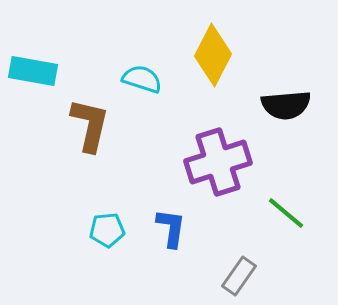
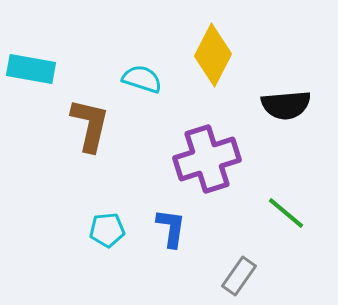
cyan rectangle: moved 2 px left, 2 px up
purple cross: moved 11 px left, 3 px up
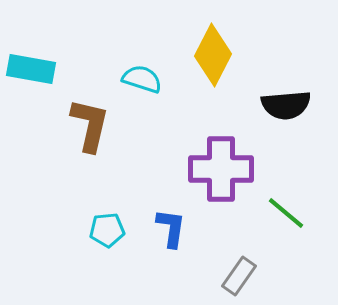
purple cross: moved 14 px right, 10 px down; rotated 18 degrees clockwise
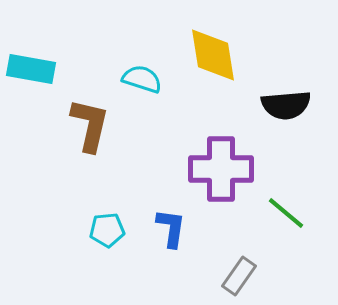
yellow diamond: rotated 36 degrees counterclockwise
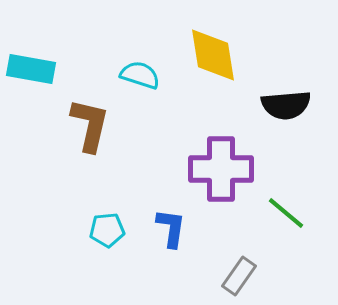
cyan semicircle: moved 2 px left, 4 px up
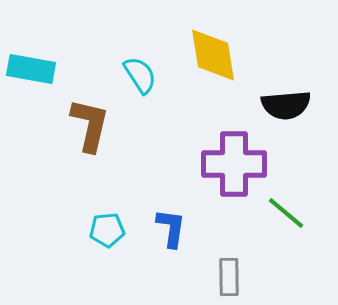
cyan semicircle: rotated 39 degrees clockwise
purple cross: moved 13 px right, 5 px up
gray rectangle: moved 10 px left, 1 px down; rotated 36 degrees counterclockwise
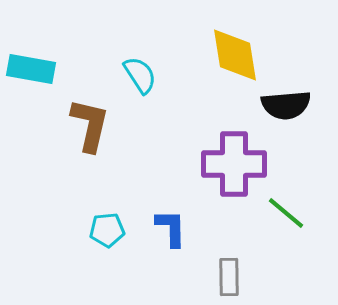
yellow diamond: moved 22 px right
blue L-shape: rotated 9 degrees counterclockwise
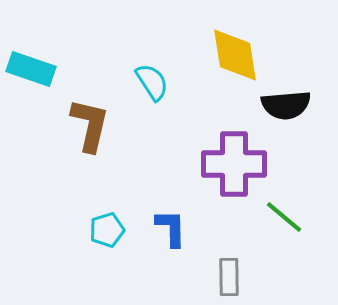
cyan rectangle: rotated 9 degrees clockwise
cyan semicircle: moved 12 px right, 7 px down
green line: moved 2 px left, 4 px down
cyan pentagon: rotated 12 degrees counterclockwise
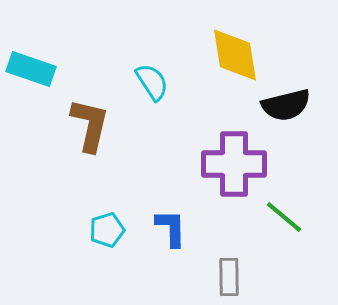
black semicircle: rotated 9 degrees counterclockwise
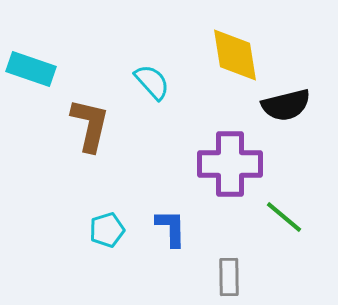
cyan semicircle: rotated 9 degrees counterclockwise
purple cross: moved 4 px left
